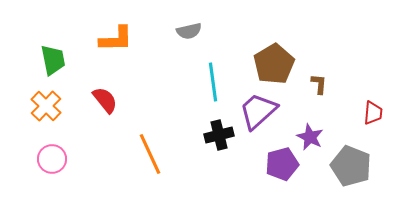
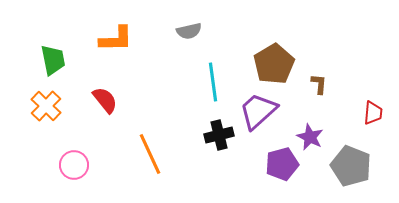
pink circle: moved 22 px right, 6 px down
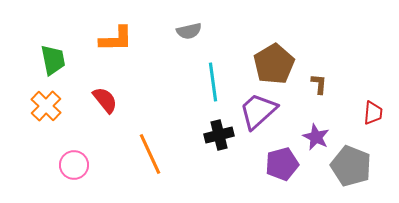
purple star: moved 6 px right
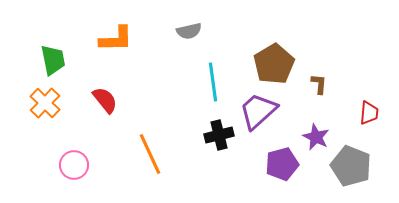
orange cross: moved 1 px left, 3 px up
red trapezoid: moved 4 px left
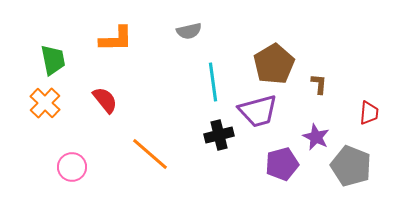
purple trapezoid: rotated 153 degrees counterclockwise
orange line: rotated 24 degrees counterclockwise
pink circle: moved 2 px left, 2 px down
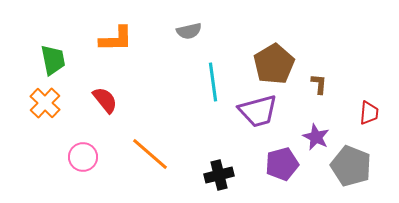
black cross: moved 40 px down
pink circle: moved 11 px right, 10 px up
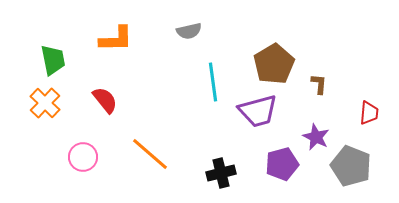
black cross: moved 2 px right, 2 px up
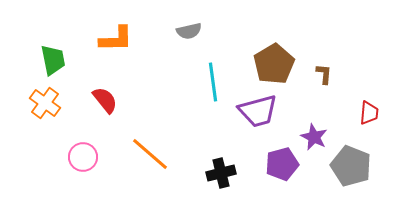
brown L-shape: moved 5 px right, 10 px up
orange cross: rotated 8 degrees counterclockwise
purple star: moved 2 px left
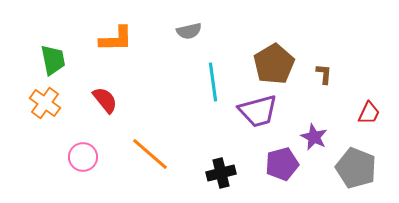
red trapezoid: rotated 20 degrees clockwise
gray pentagon: moved 5 px right, 2 px down
